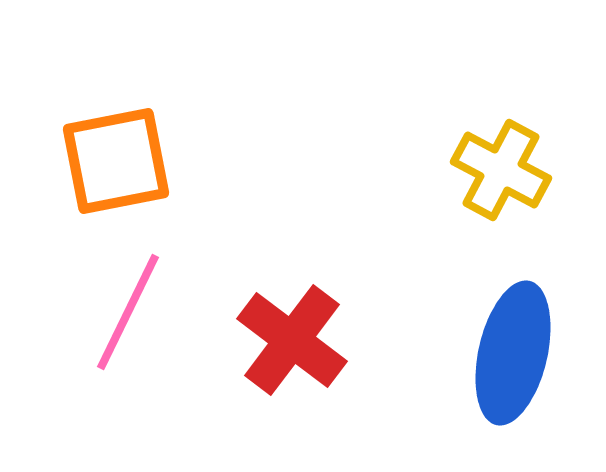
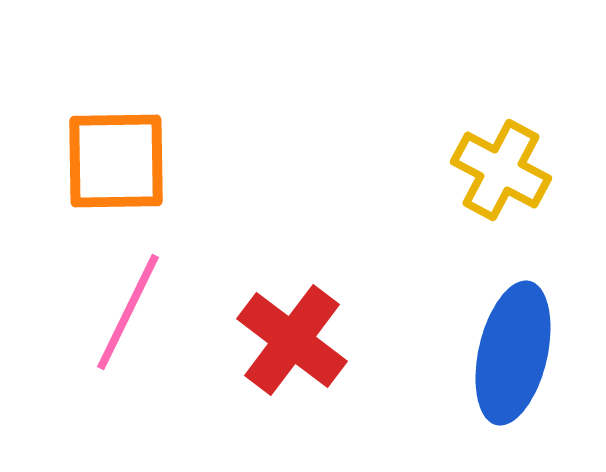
orange square: rotated 10 degrees clockwise
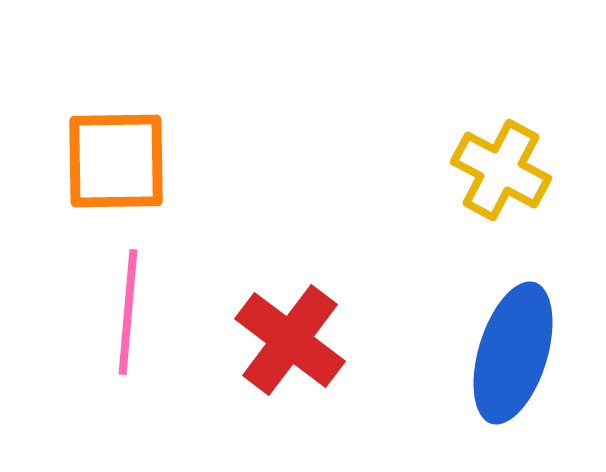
pink line: rotated 21 degrees counterclockwise
red cross: moved 2 px left
blue ellipse: rotated 4 degrees clockwise
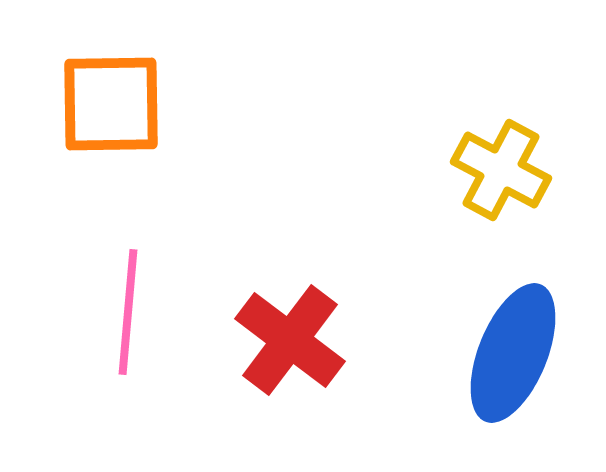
orange square: moved 5 px left, 57 px up
blue ellipse: rotated 5 degrees clockwise
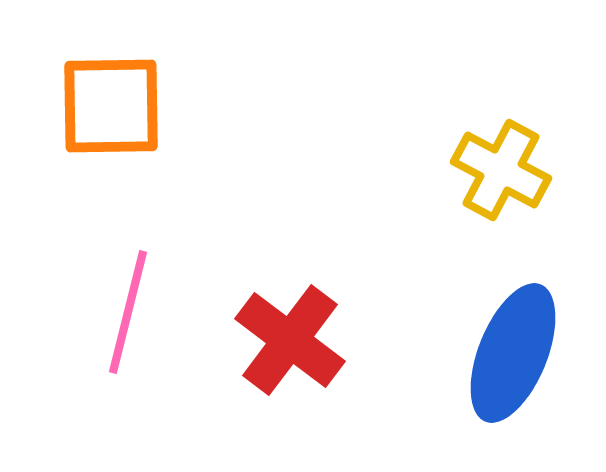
orange square: moved 2 px down
pink line: rotated 9 degrees clockwise
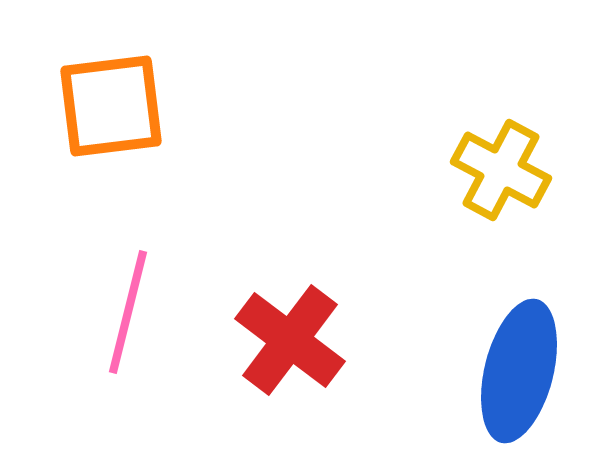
orange square: rotated 6 degrees counterclockwise
blue ellipse: moved 6 px right, 18 px down; rotated 8 degrees counterclockwise
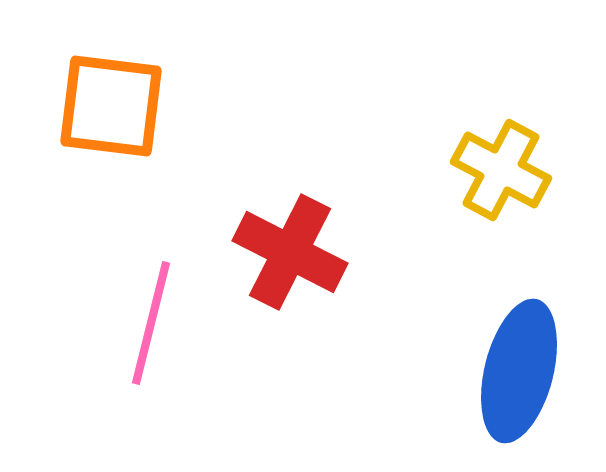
orange square: rotated 14 degrees clockwise
pink line: moved 23 px right, 11 px down
red cross: moved 88 px up; rotated 10 degrees counterclockwise
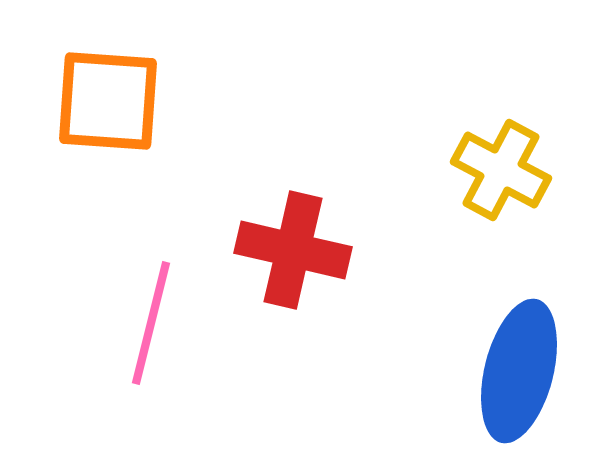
orange square: moved 3 px left, 5 px up; rotated 3 degrees counterclockwise
red cross: moved 3 px right, 2 px up; rotated 14 degrees counterclockwise
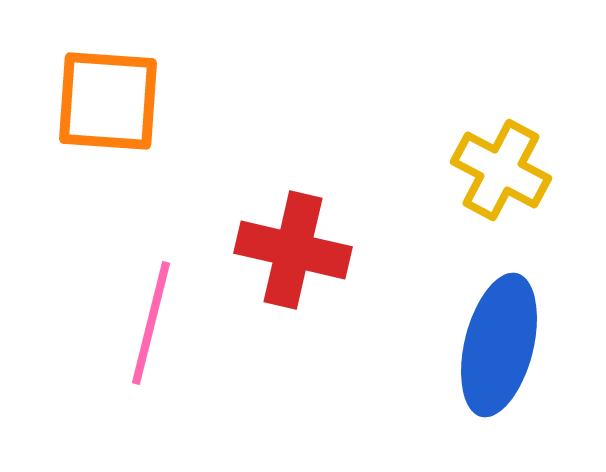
blue ellipse: moved 20 px left, 26 px up
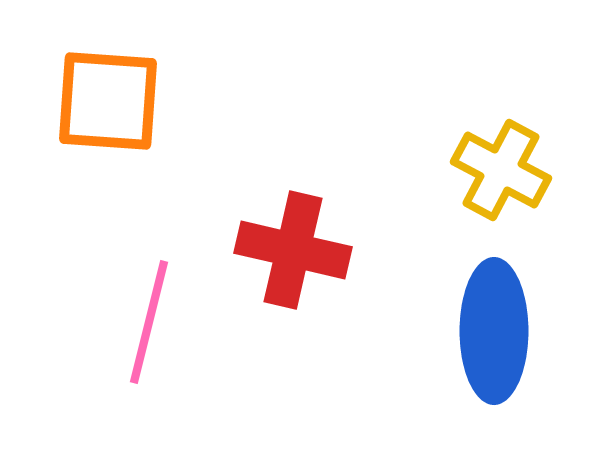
pink line: moved 2 px left, 1 px up
blue ellipse: moved 5 px left, 14 px up; rotated 14 degrees counterclockwise
